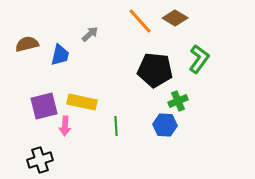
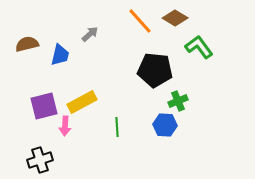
green L-shape: moved 12 px up; rotated 72 degrees counterclockwise
yellow rectangle: rotated 40 degrees counterclockwise
green line: moved 1 px right, 1 px down
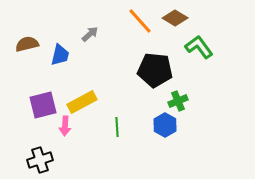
purple square: moved 1 px left, 1 px up
blue hexagon: rotated 25 degrees clockwise
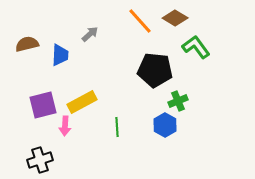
green L-shape: moved 3 px left
blue trapezoid: rotated 10 degrees counterclockwise
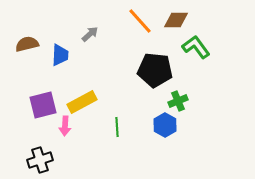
brown diamond: moved 1 px right, 2 px down; rotated 30 degrees counterclockwise
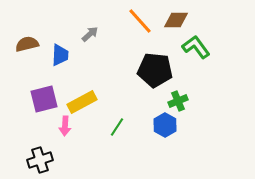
purple square: moved 1 px right, 6 px up
green line: rotated 36 degrees clockwise
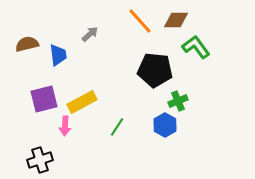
blue trapezoid: moved 2 px left; rotated 10 degrees counterclockwise
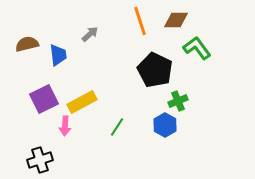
orange line: rotated 24 degrees clockwise
green L-shape: moved 1 px right, 1 px down
black pentagon: rotated 20 degrees clockwise
purple square: rotated 12 degrees counterclockwise
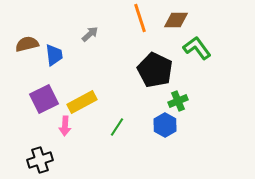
orange line: moved 3 px up
blue trapezoid: moved 4 px left
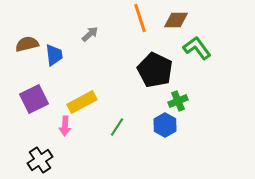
purple square: moved 10 px left
black cross: rotated 15 degrees counterclockwise
